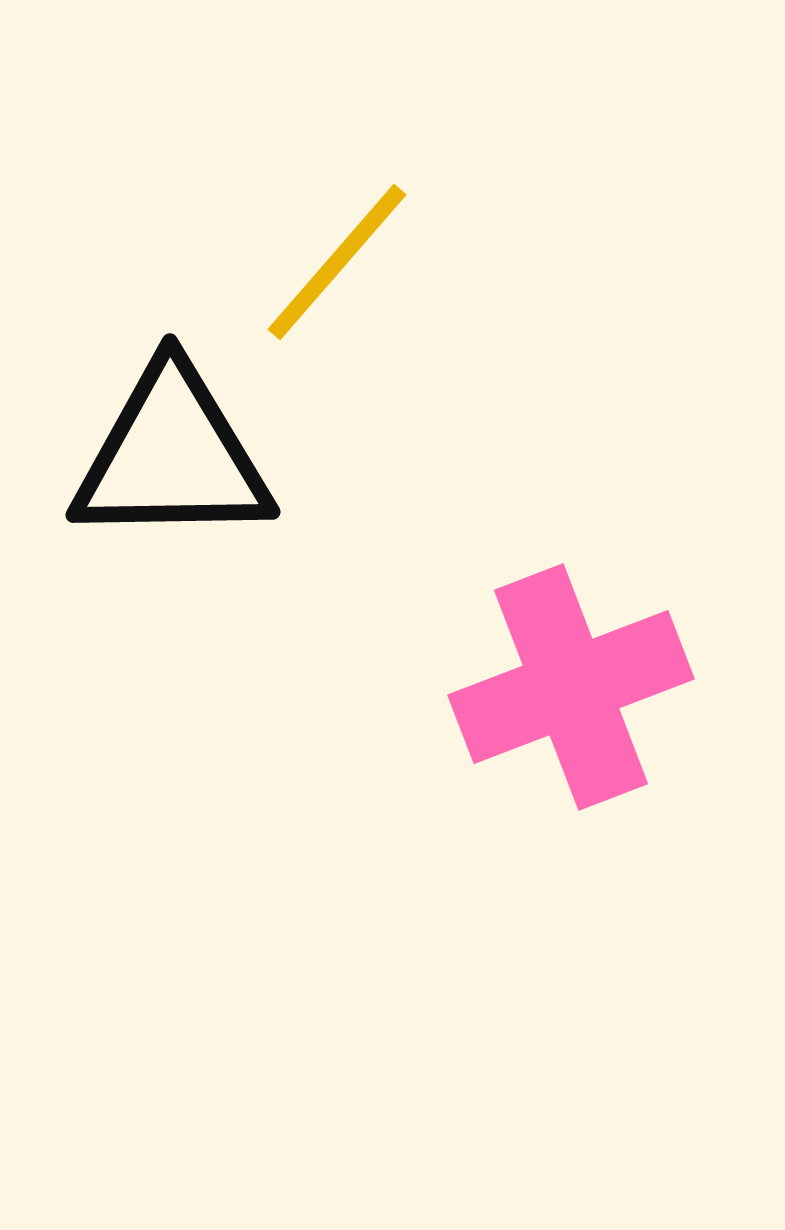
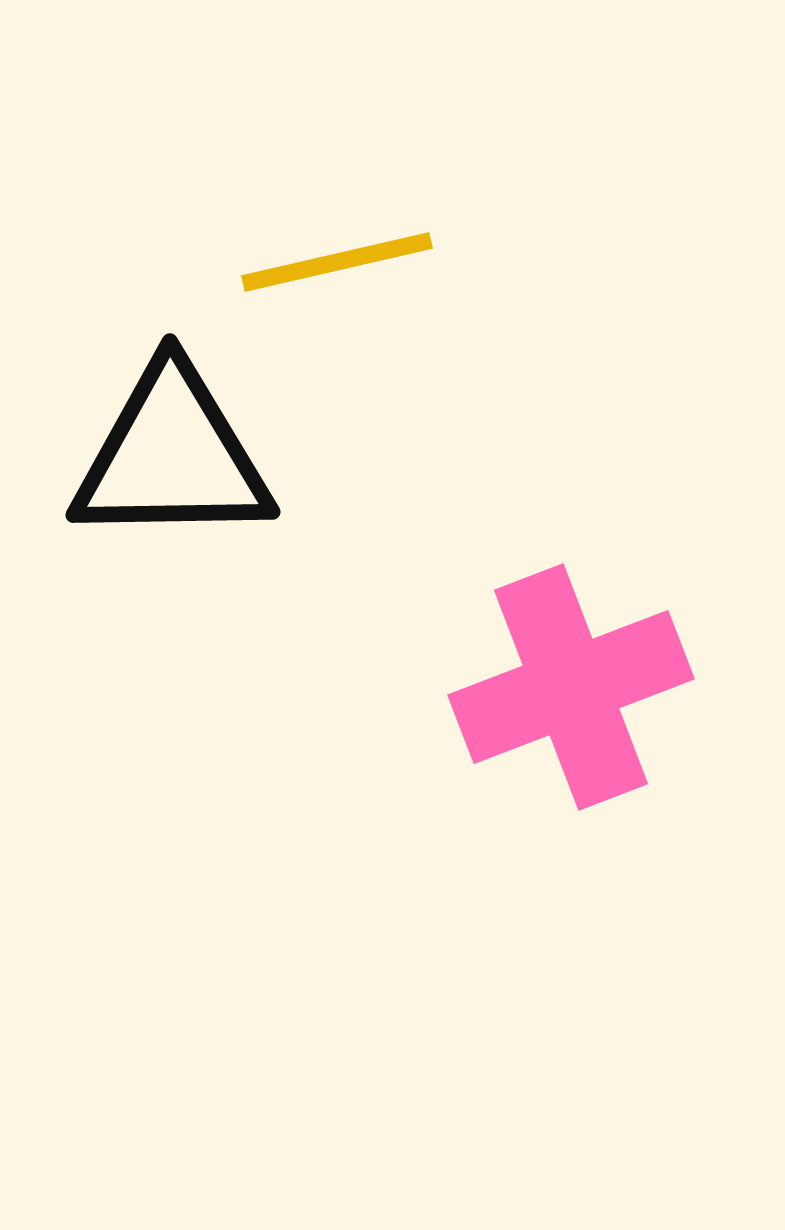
yellow line: rotated 36 degrees clockwise
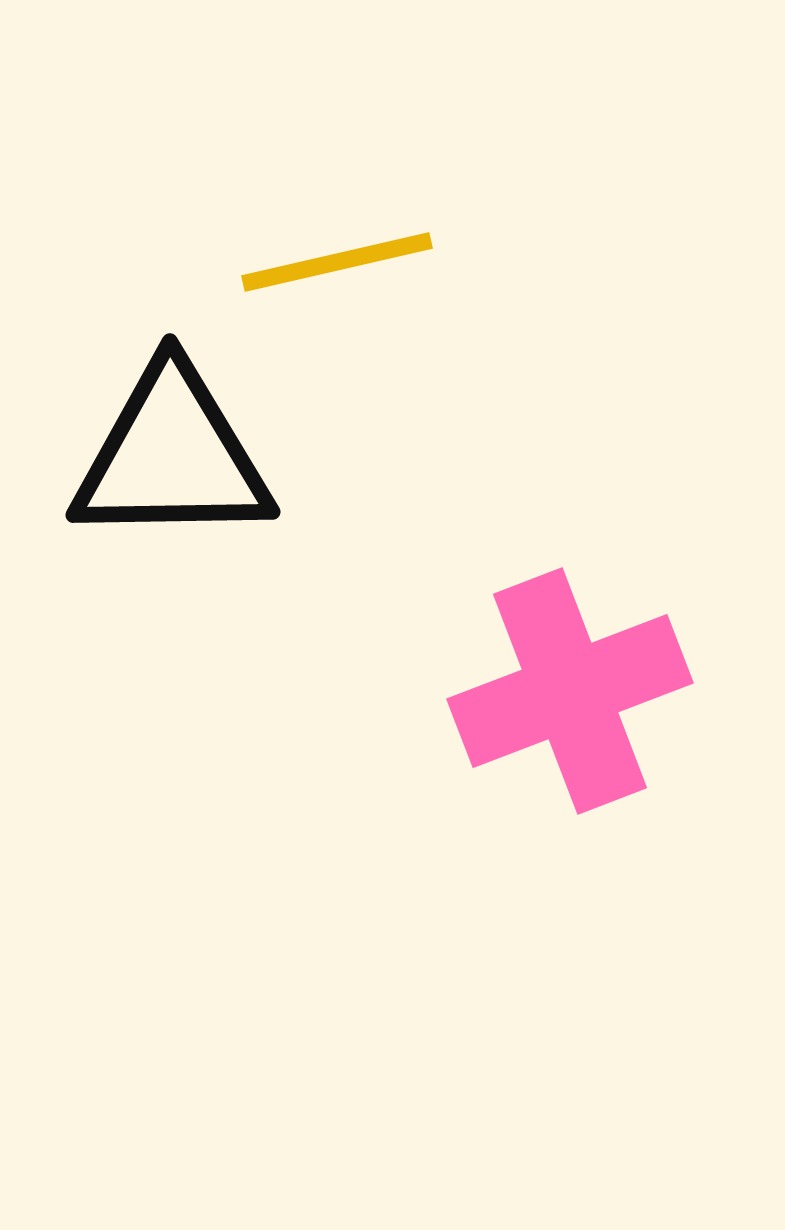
pink cross: moved 1 px left, 4 px down
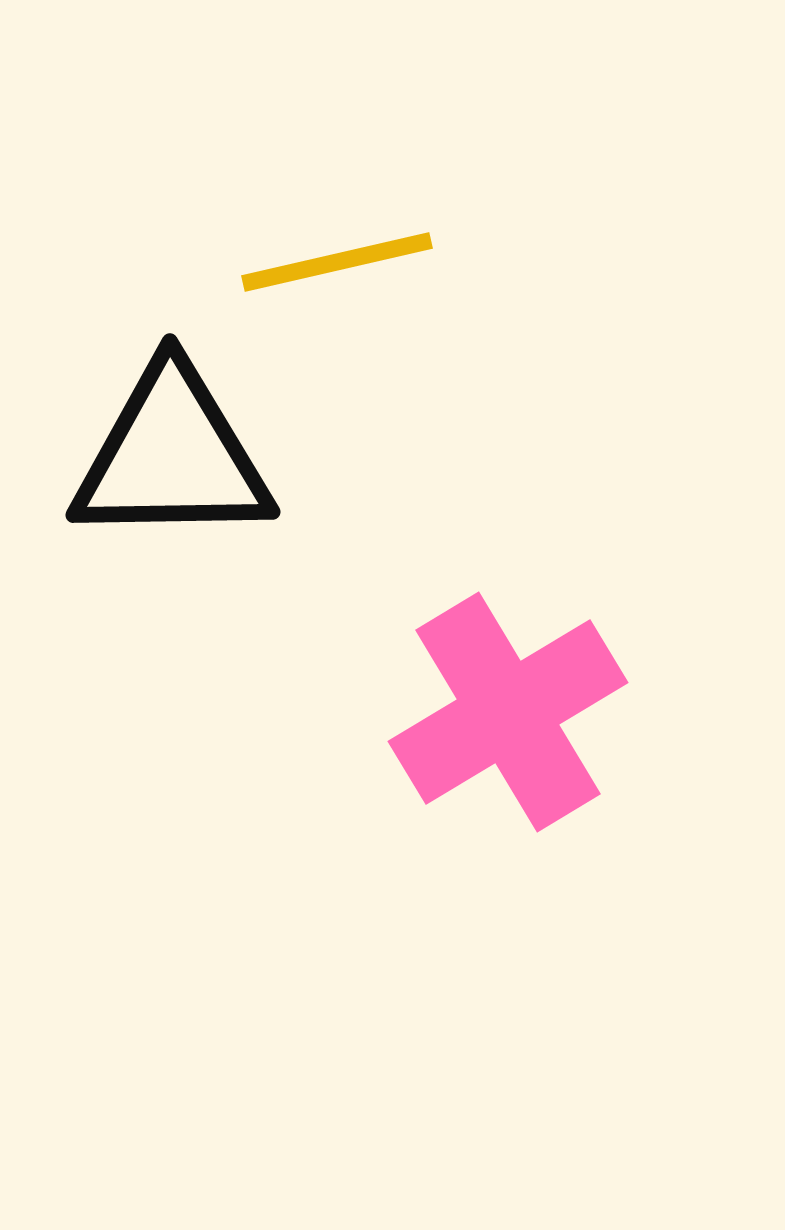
pink cross: moved 62 px left, 21 px down; rotated 10 degrees counterclockwise
